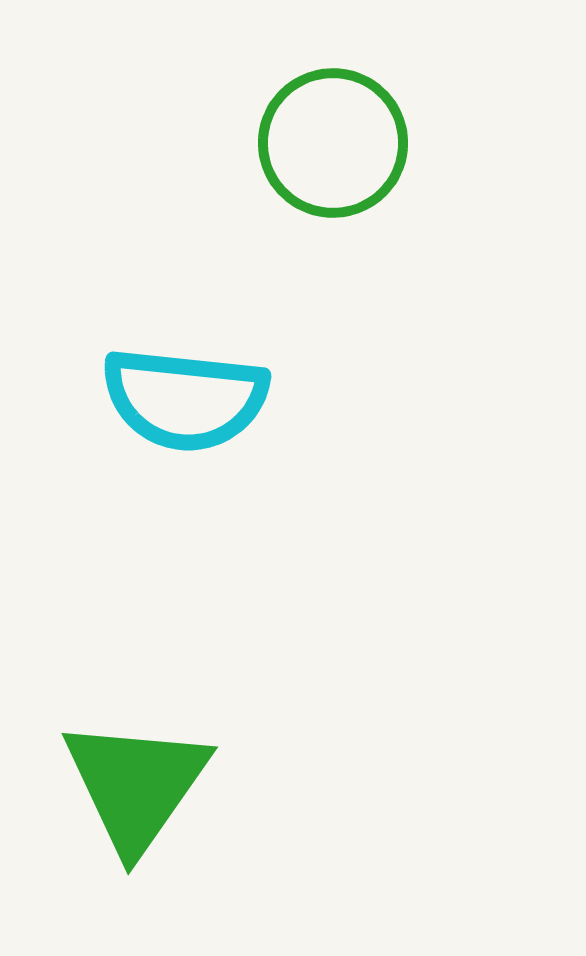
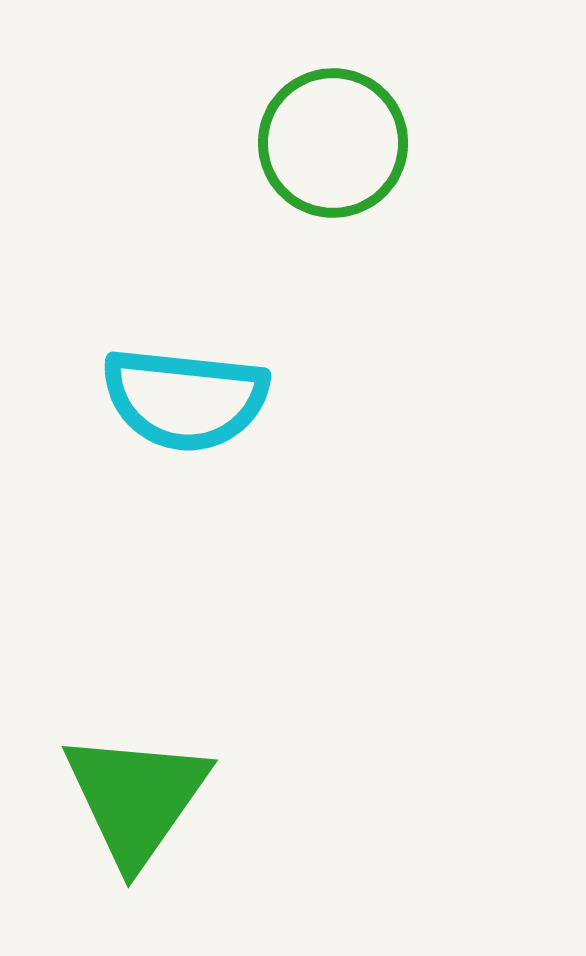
green triangle: moved 13 px down
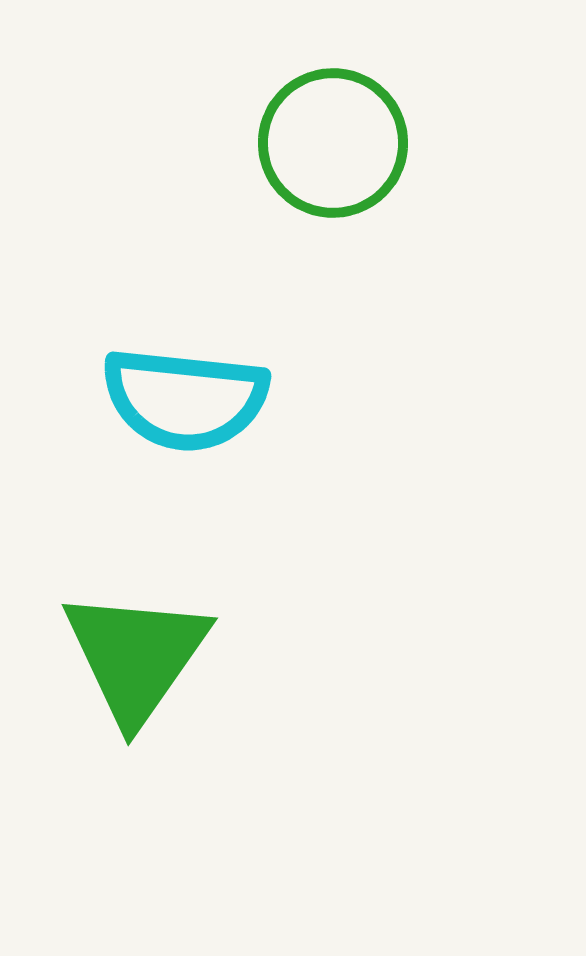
green triangle: moved 142 px up
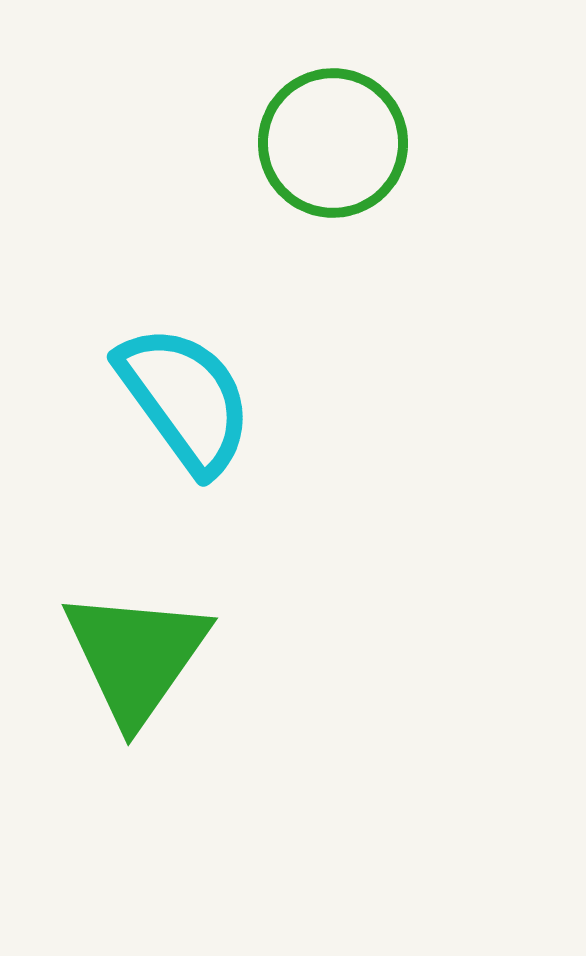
cyan semicircle: rotated 132 degrees counterclockwise
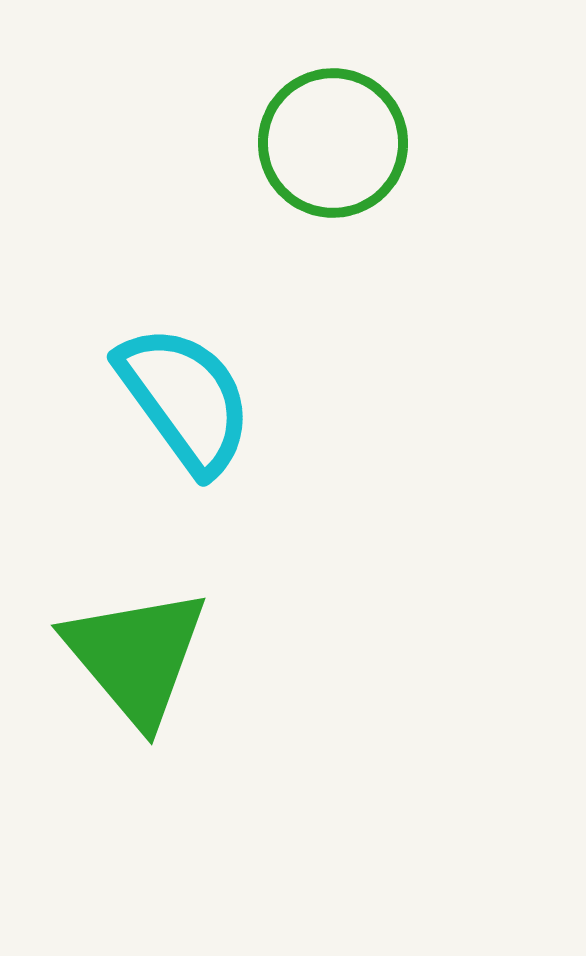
green triangle: rotated 15 degrees counterclockwise
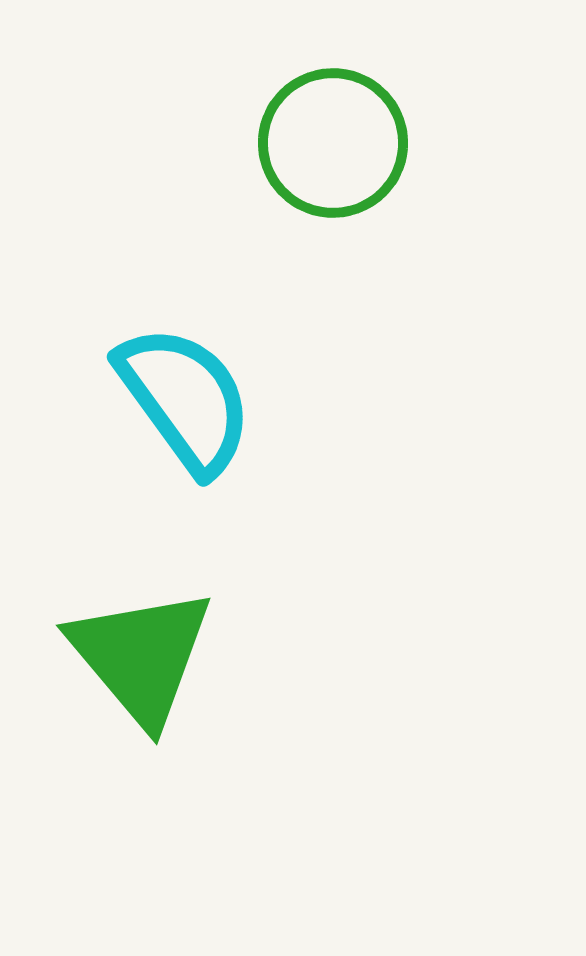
green triangle: moved 5 px right
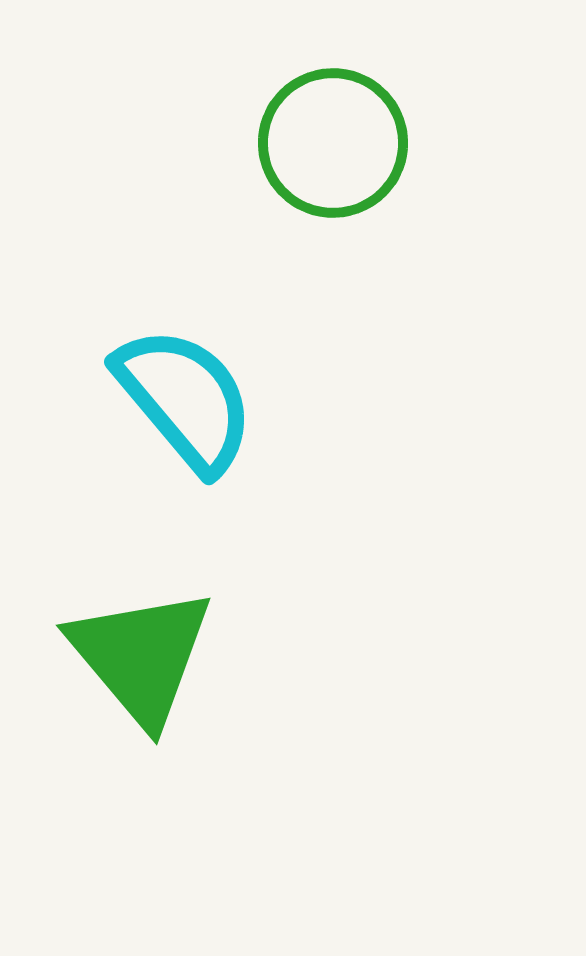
cyan semicircle: rotated 4 degrees counterclockwise
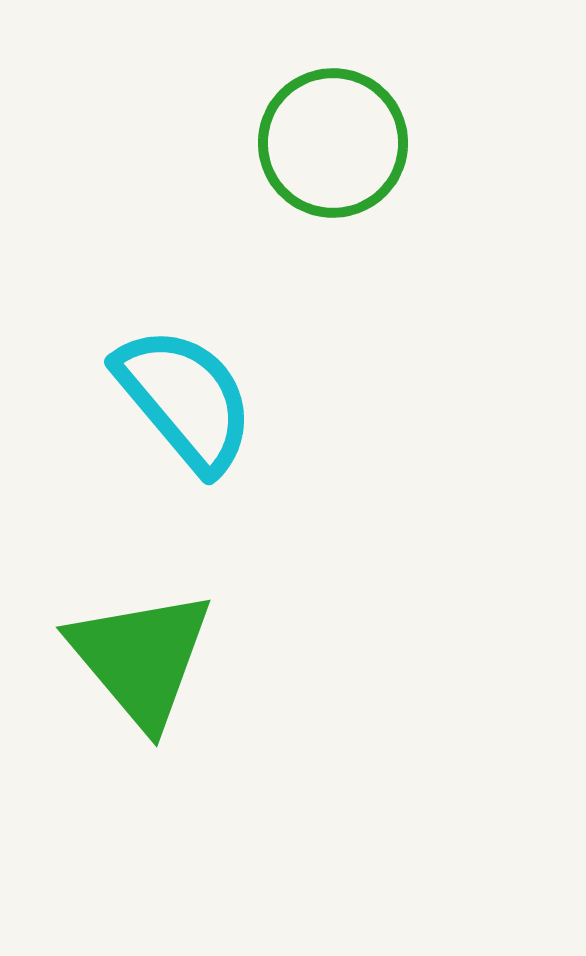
green triangle: moved 2 px down
